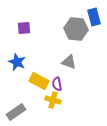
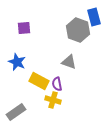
gray hexagon: moved 2 px right, 1 px down; rotated 15 degrees clockwise
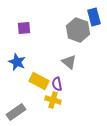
gray triangle: rotated 21 degrees clockwise
